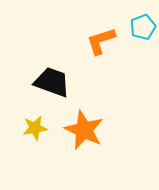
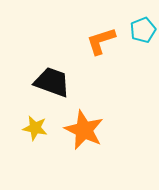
cyan pentagon: moved 3 px down
yellow star: rotated 20 degrees clockwise
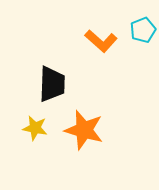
orange L-shape: rotated 120 degrees counterclockwise
black trapezoid: moved 2 px down; rotated 72 degrees clockwise
orange star: rotated 9 degrees counterclockwise
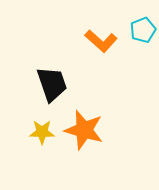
black trapezoid: rotated 21 degrees counterclockwise
yellow star: moved 7 px right, 4 px down; rotated 10 degrees counterclockwise
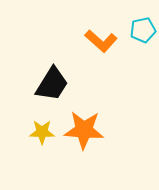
cyan pentagon: rotated 10 degrees clockwise
black trapezoid: rotated 51 degrees clockwise
orange star: rotated 12 degrees counterclockwise
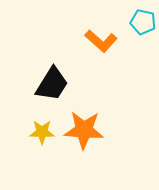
cyan pentagon: moved 8 px up; rotated 25 degrees clockwise
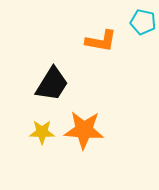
orange L-shape: rotated 32 degrees counterclockwise
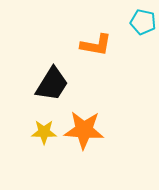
orange L-shape: moved 5 px left, 4 px down
yellow star: moved 2 px right
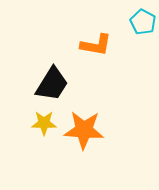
cyan pentagon: rotated 15 degrees clockwise
yellow star: moved 9 px up
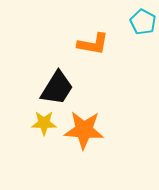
orange L-shape: moved 3 px left, 1 px up
black trapezoid: moved 5 px right, 4 px down
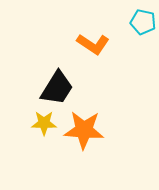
cyan pentagon: rotated 15 degrees counterclockwise
orange L-shape: rotated 24 degrees clockwise
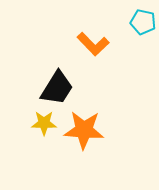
orange L-shape: rotated 12 degrees clockwise
